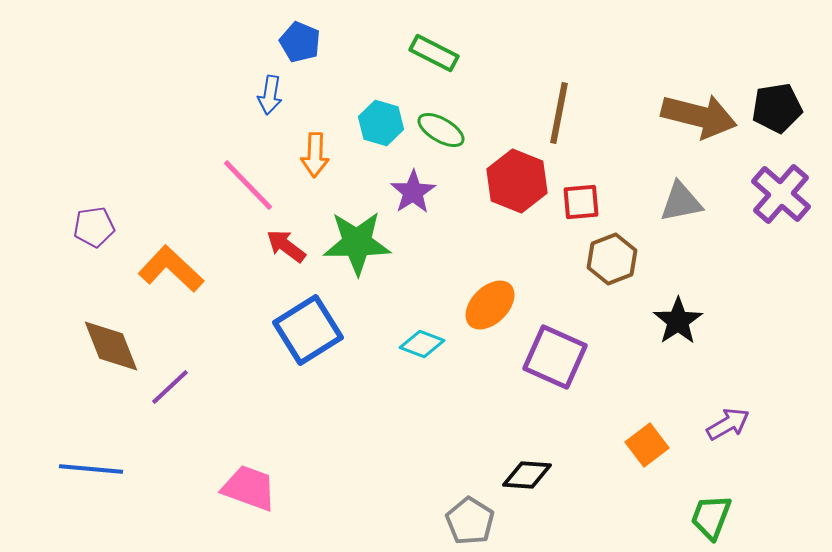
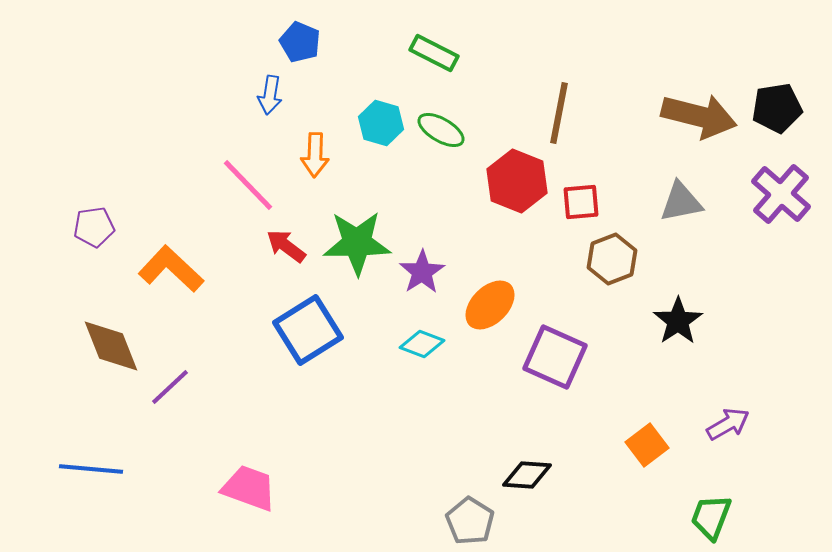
purple star: moved 9 px right, 80 px down
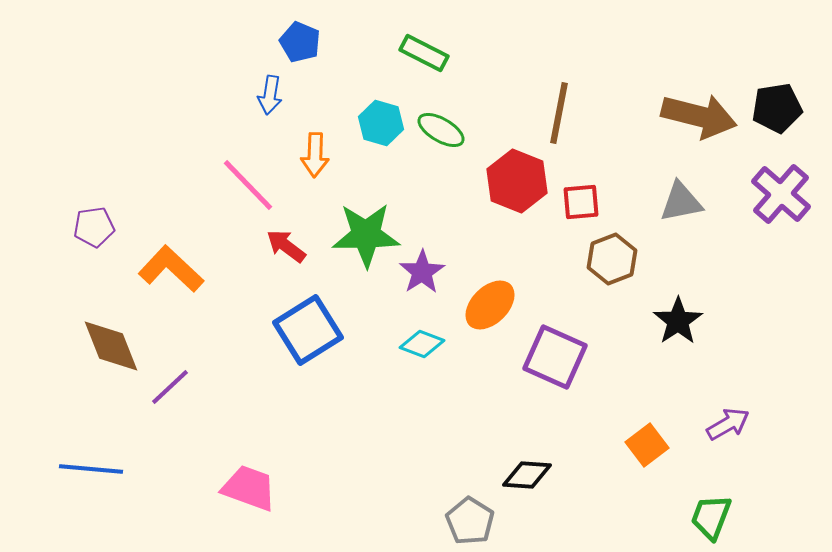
green rectangle: moved 10 px left
green star: moved 9 px right, 8 px up
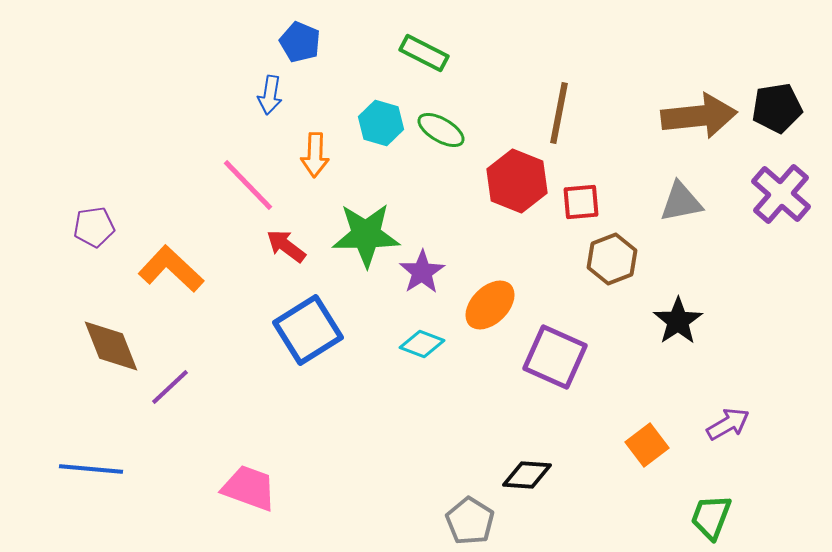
brown arrow: rotated 20 degrees counterclockwise
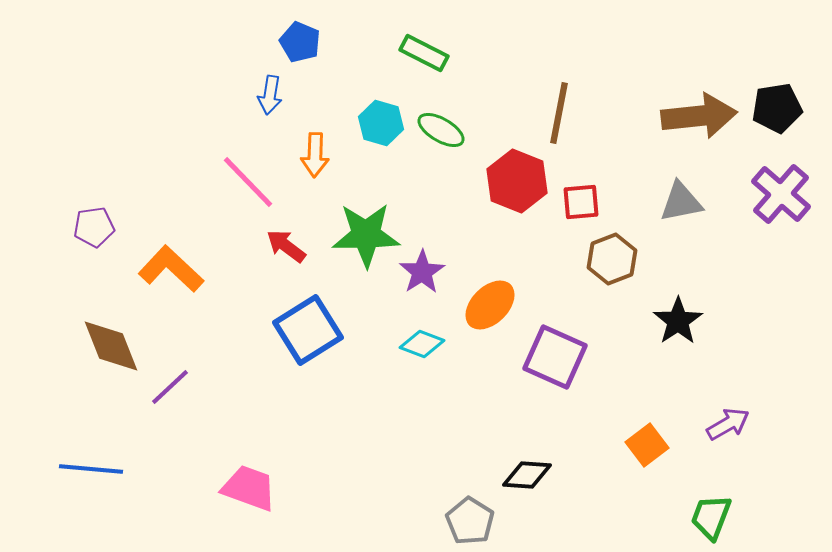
pink line: moved 3 px up
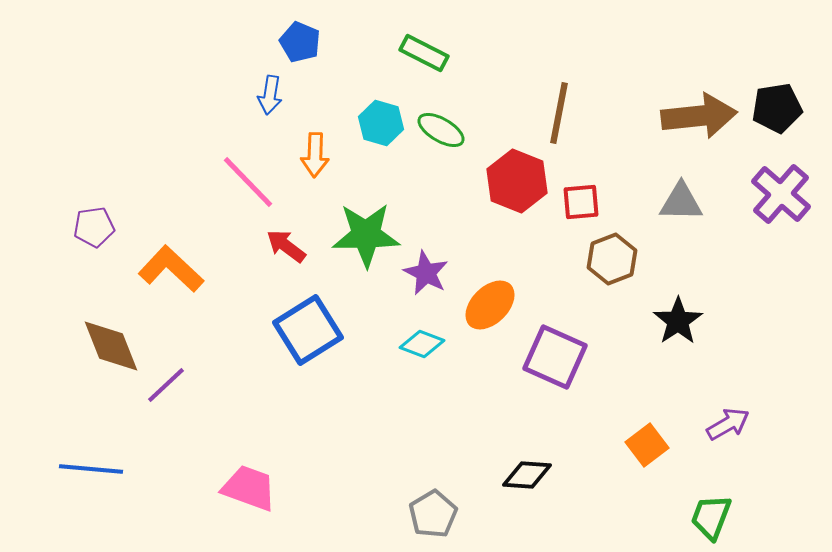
gray triangle: rotated 12 degrees clockwise
purple star: moved 4 px right, 1 px down; rotated 12 degrees counterclockwise
purple line: moved 4 px left, 2 px up
gray pentagon: moved 37 px left, 7 px up; rotated 9 degrees clockwise
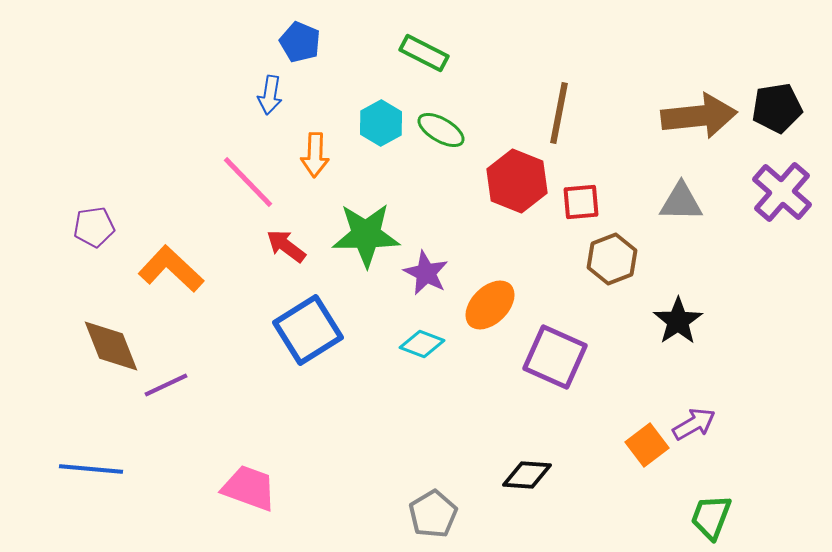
cyan hexagon: rotated 15 degrees clockwise
purple cross: moved 1 px right, 2 px up
purple line: rotated 18 degrees clockwise
purple arrow: moved 34 px left
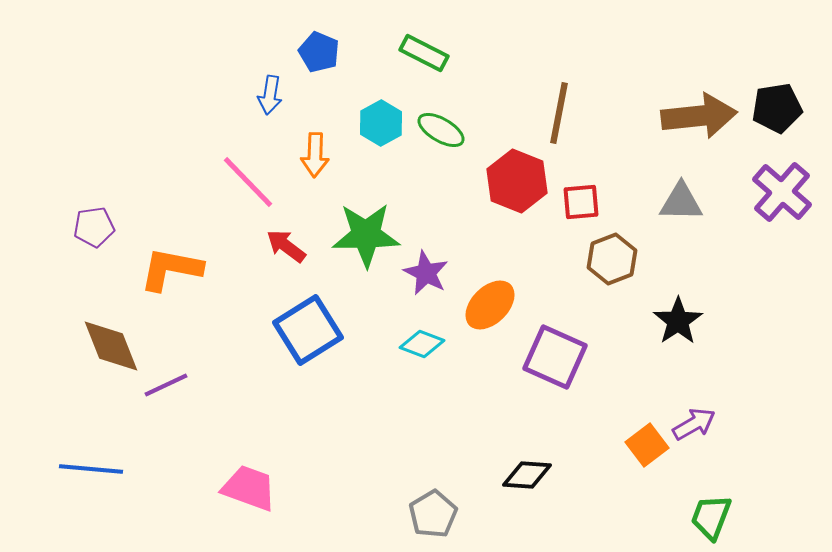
blue pentagon: moved 19 px right, 10 px down
orange L-shape: rotated 32 degrees counterclockwise
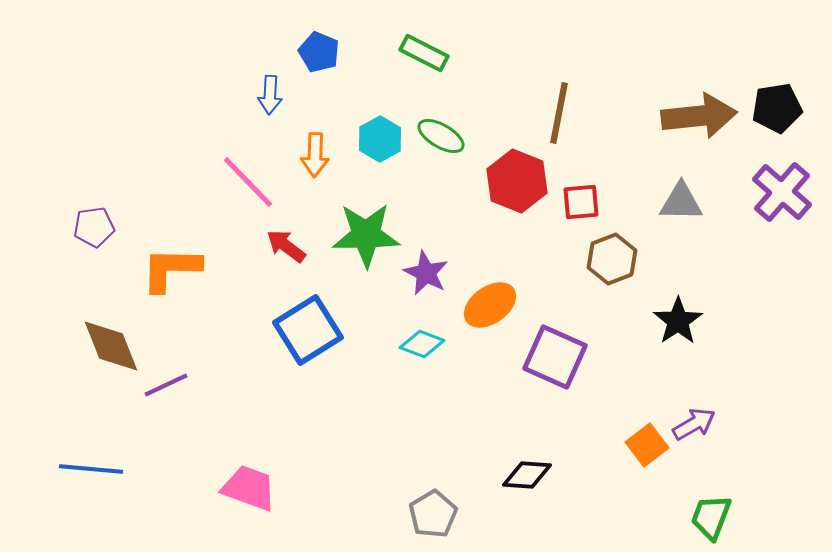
blue arrow: rotated 6 degrees counterclockwise
cyan hexagon: moved 1 px left, 16 px down
green ellipse: moved 6 px down
orange L-shape: rotated 10 degrees counterclockwise
orange ellipse: rotated 10 degrees clockwise
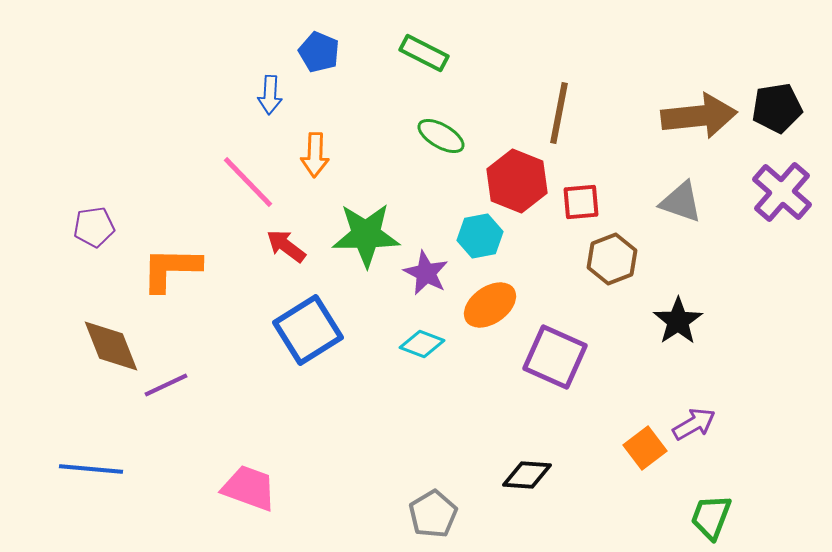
cyan hexagon: moved 100 px right, 97 px down; rotated 18 degrees clockwise
gray triangle: rotated 18 degrees clockwise
orange square: moved 2 px left, 3 px down
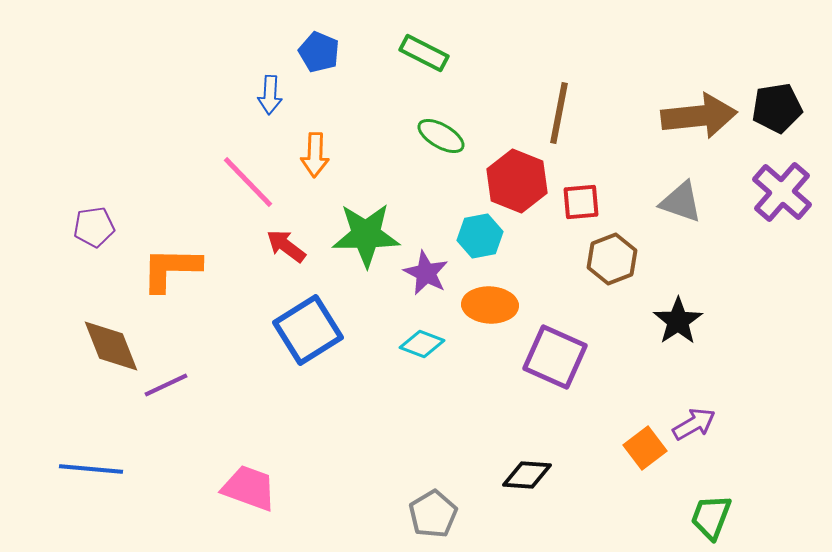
orange ellipse: rotated 38 degrees clockwise
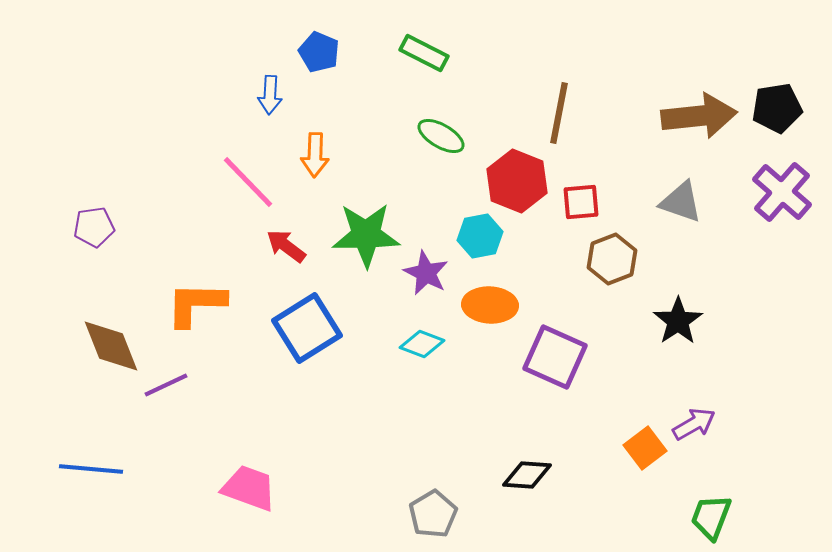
orange L-shape: moved 25 px right, 35 px down
blue square: moved 1 px left, 2 px up
